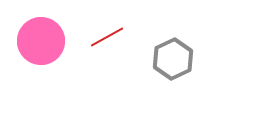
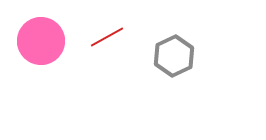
gray hexagon: moved 1 px right, 3 px up
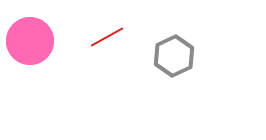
pink circle: moved 11 px left
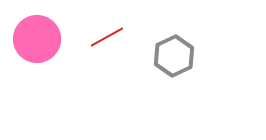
pink circle: moved 7 px right, 2 px up
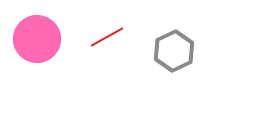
gray hexagon: moved 5 px up
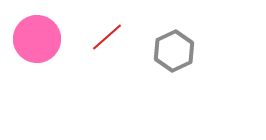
red line: rotated 12 degrees counterclockwise
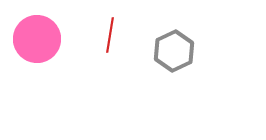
red line: moved 3 px right, 2 px up; rotated 40 degrees counterclockwise
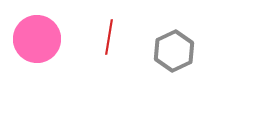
red line: moved 1 px left, 2 px down
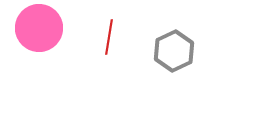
pink circle: moved 2 px right, 11 px up
